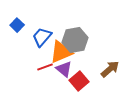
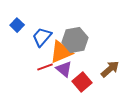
red square: moved 3 px right, 1 px down
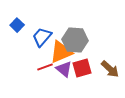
gray hexagon: rotated 15 degrees clockwise
brown arrow: rotated 84 degrees clockwise
red square: moved 14 px up; rotated 24 degrees clockwise
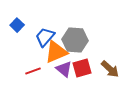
blue trapezoid: moved 3 px right
orange triangle: moved 5 px left
red line: moved 12 px left, 4 px down
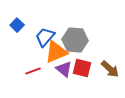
red square: rotated 30 degrees clockwise
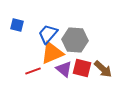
blue square: rotated 32 degrees counterclockwise
blue trapezoid: moved 3 px right, 3 px up
orange triangle: moved 4 px left, 1 px down
brown arrow: moved 7 px left
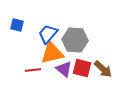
orange triangle: rotated 10 degrees clockwise
red line: moved 1 px up; rotated 14 degrees clockwise
